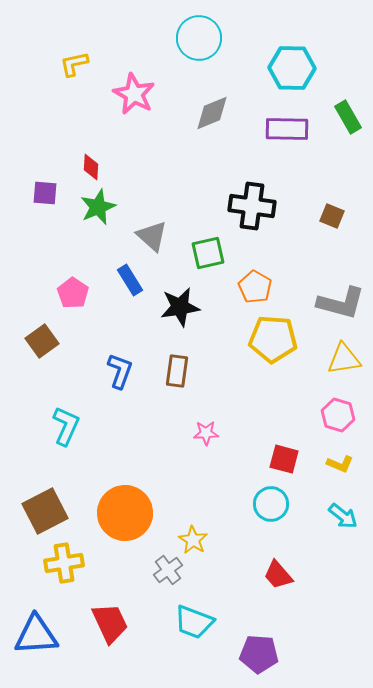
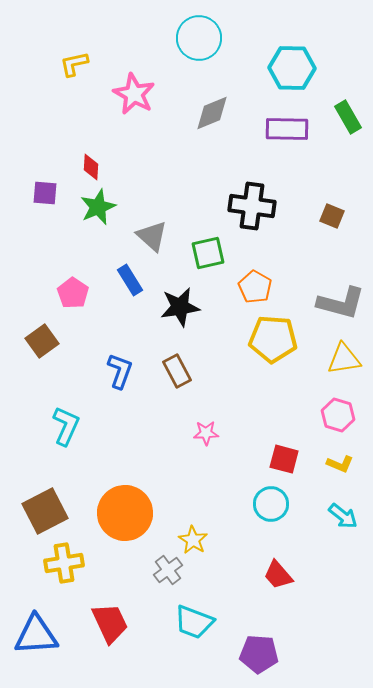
brown rectangle at (177, 371): rotated 36 degrees counterclockwise
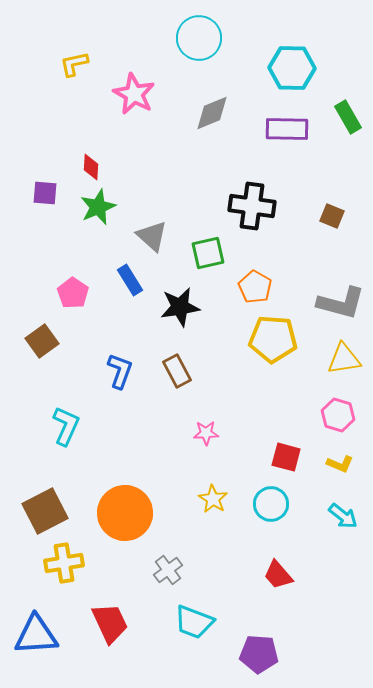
red square at (284, 459): moved 2 px right, 2 px up
yellow star at (193, 540): moved 20 px right, 41 px up
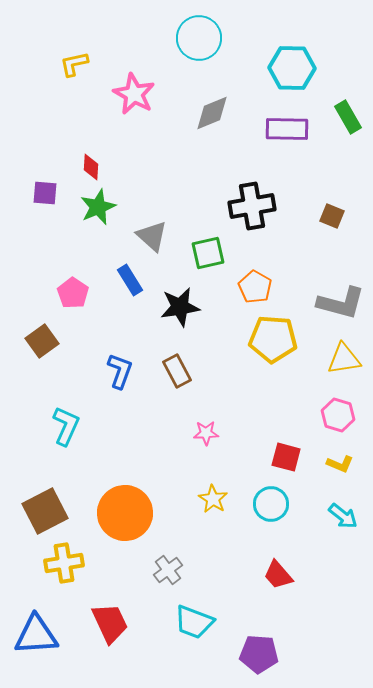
black cross at (252, 206): rotated 18 degrees counterclockwise
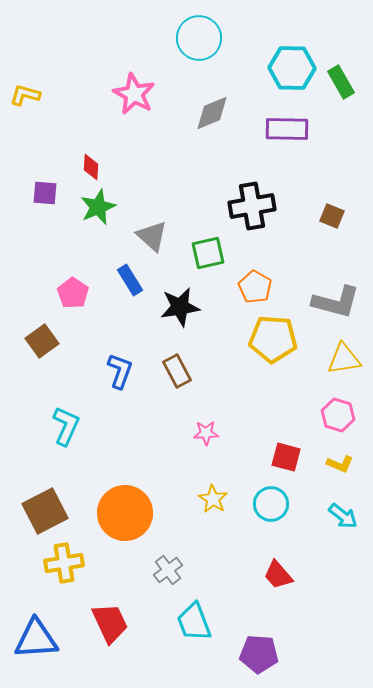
yellow L-shape at (74, 64): moved 49 px left, 31 px down; rotated 28 degrees clockwise
green rectangle at (348, 117): moved 7 px left, 35 px up
gray L-shape at (341, 303): moved 5 px left, 1 px up
cyan trapezoid at (194, 622): rotated 48 degrees clockwise
blue triangle at (36, 635): moved 4 px down
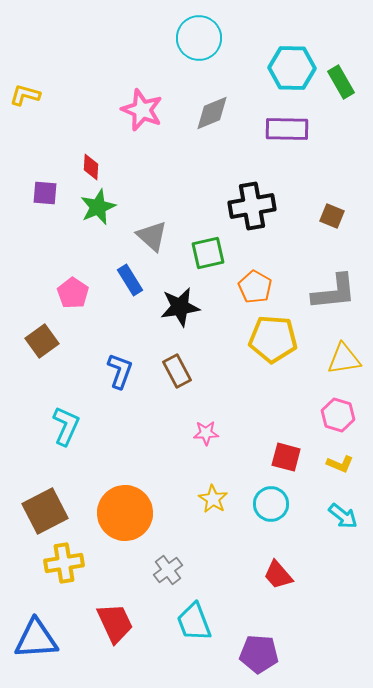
pink star at (134, 94): moved 8 px right, 16 px down; rotated 6 degrees counterclockwise
gray L-shape at (336, 302): moved 2 px left, 10 px up; rotated 21 degrees counterclockwise
red trapezoid at (110, 623): moved 5 px right
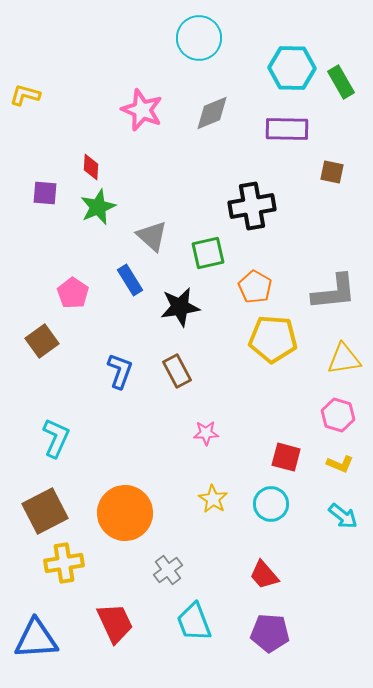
brown square at (332, 216): moved 44 px up; rotated 10 degrees counterclockwise
cyan L-shape at (66, 426): moved 10 px left, 12 px down
red trapezoid at (278, 575): moved 14 px left
purple pentagon at (259, 654): moved 11 px right, 21 px up
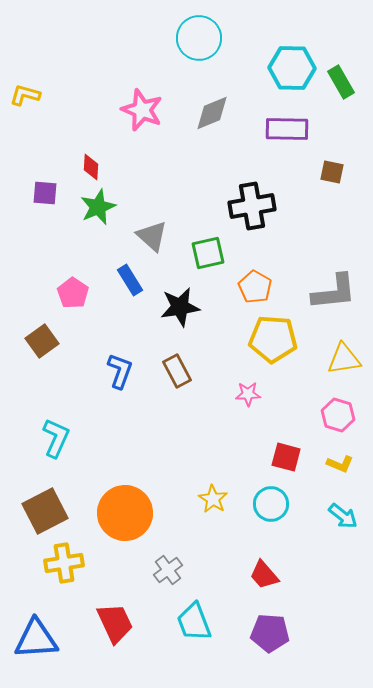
pink star at (206, 433): moved 42 px right, 39 px up
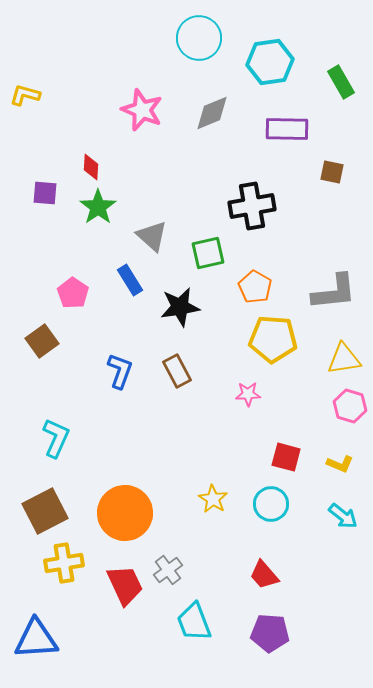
cyan hexagon at (292, 68): moved 22 px left, 6 px up; rotated 9 degrees counterclockwise
green star at (98, 207): rotated 12 degrees counterclockwise
pink hexagon at (338, 415): moved 12 px right, 9 px up
red trapezoid at (115, 623): moved 10 px right, 38 px up
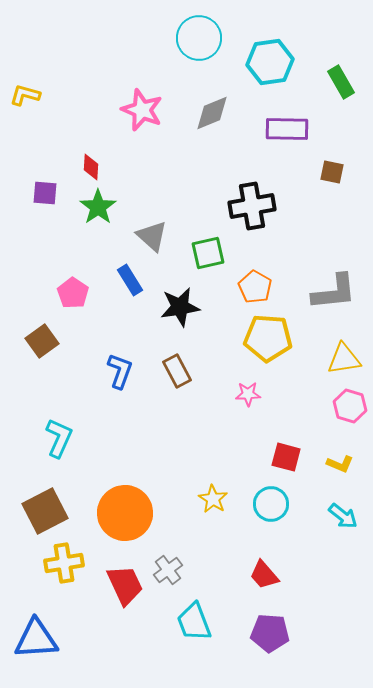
yellow pentagon at (273, 339): moved 5 px left, 1 px up
cyan L-shape at (56, 438): moved 3 px right
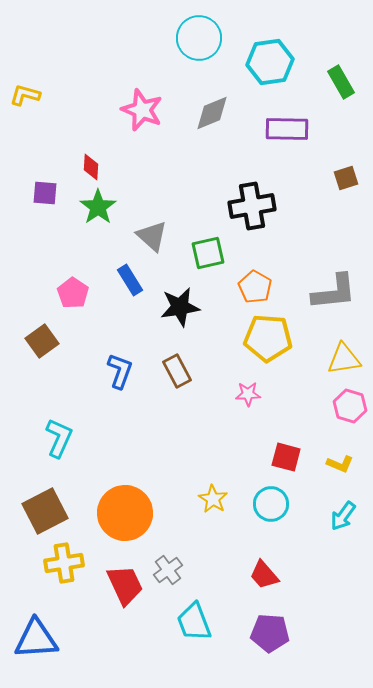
brown square at (332, 172): moved 14 px right, 6 px down; rotated 30 degrees counterclockwise
cyan arrow at (343, 516): rotated 88 degrees clockwise
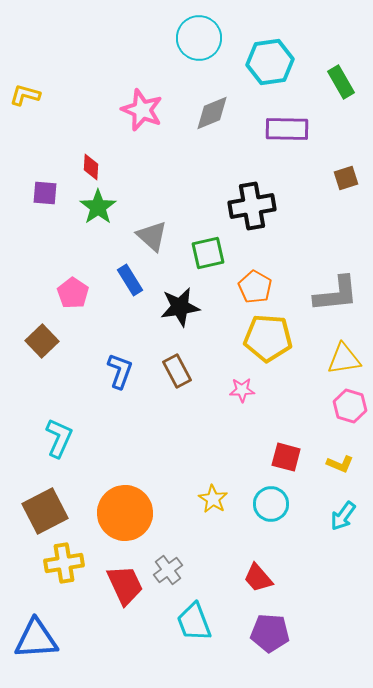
gray L-shape at (334, 292): moved 2 px right, 2 px down
brown square at (42, 341): rotated 8 degrees counterclockwise
pink star at (248, 394): moved 6 px left, 4 px up
red trapezoid at (264, 575): moved 6 px left, 3 px down
